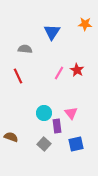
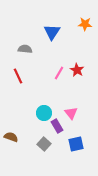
purple rectangle: rotated 24 degrees counterclockwise
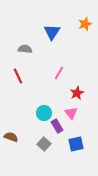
orange star: rotated 24 degrees counterclockwise
red star: moved 23 px down; rotated 16 degrees clockwise
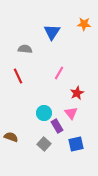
orange star: moved 1 px left; rotated 24 degrees clockwise
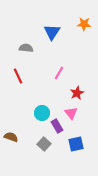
gray semicircle: moved 1 px right, 1 px up
cyan circle: moved 2 px left
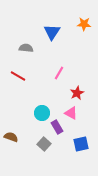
red line: rotated 35 degrees counterclockwise
pink triangle: rotated 24 degrees counterclockwise
purple rectangle: moved 1 px down
blue square: moved 5 px right
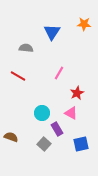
purple rectangle: moved 2 px down
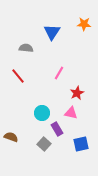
red line: rotated 21 degrees clockwise
pink triangle: rotated 16 degrees counterclockwise
